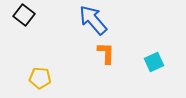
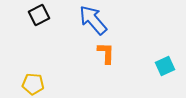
black square: moved 15 px right; rotated 25 degrees clockwise
cyan square: moved 11 px right, 4 px down
yellow pentagon: moved 7 px left, 6 px down
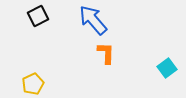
black square: moved 1 px left, 1 px down
cyan square: moved 2 px right, 2 px down; rotated 12 degrees counterclockwise
yellow pentagon: rotated 30 degrees counterclockwise
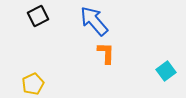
blue arrow: moved 1 px right, 1 px down
cyan square: moved 1 px left, 3 px down
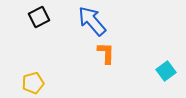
black square: moved 1 px right, 1 px down
blue arrow: moved 2 px left
yellow pentagon: moved 1 px up; rotated 10 degrees clockwise
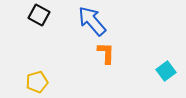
black square: moved 2 px up; rotated 35 degrees counterclockwise
yellow pentagon: moved 4 px right, 1 px up
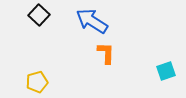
black square: rotated 15 degrees clockwise
blue arrow: rotated 16 degrees counterclockwise
cyan square: rotated 18 degrees clockwise
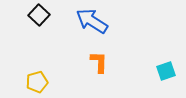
orange L-shape: moved 7 px left, 9 px down
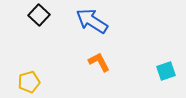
orange L-shape: rotated 30 degrees counterclockwise
yellow pentagon: moved 8 px left
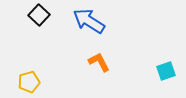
blue arrow: moved 3 px left
